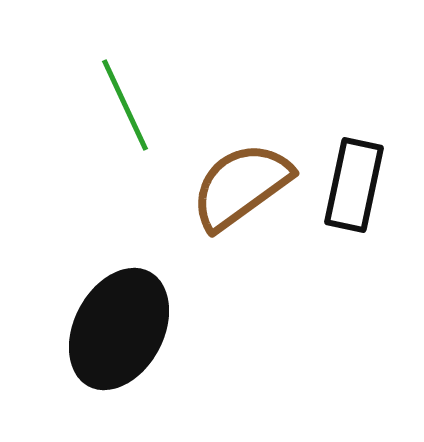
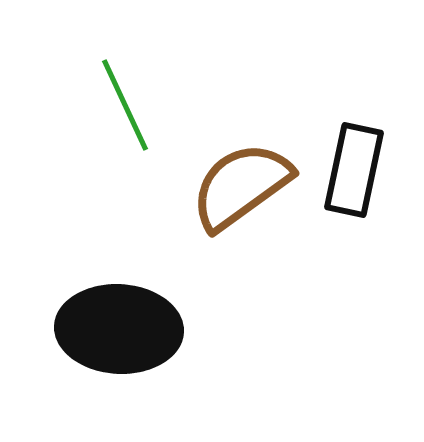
black rectangle: moved 15 px up
black ellipse: rotated 65 degrees clockwise
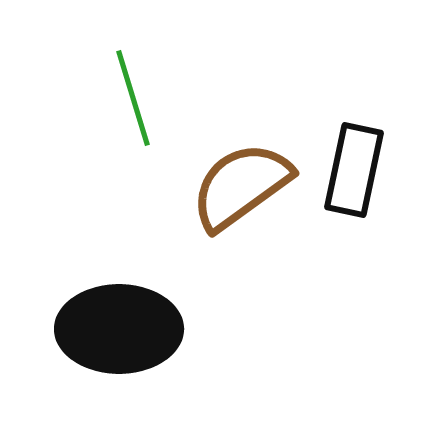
green line: moved 8 px right, 7 px up; rotated 8 degrees clockwise
black ellipse: rotated 3 degrees counterclockwise
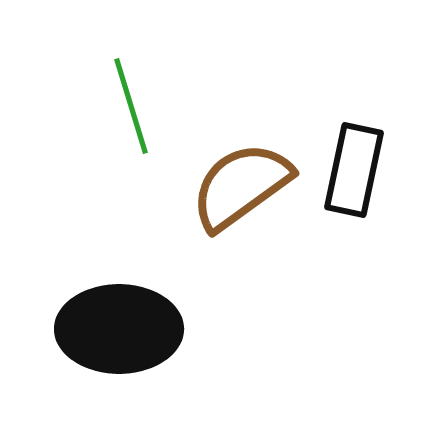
green line: moved 2 px left, 8 px down
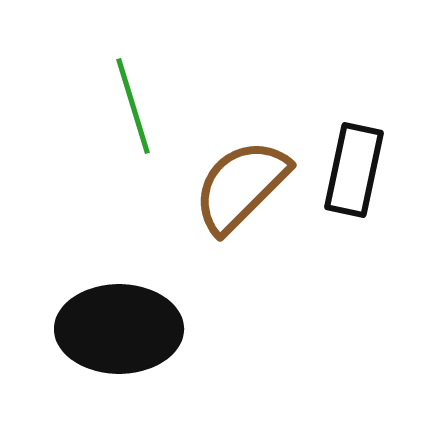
green line: moved 2 px right
brown semicircle: rotated 9 degrees counterclockwise
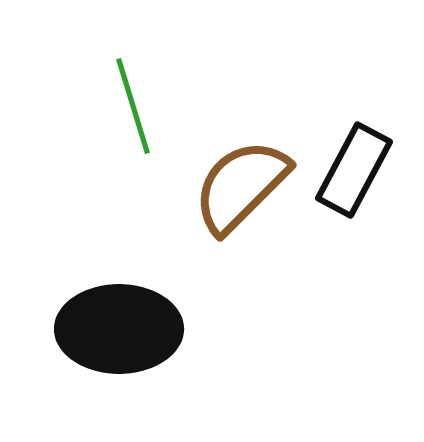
black rectangle: rotated 16 degrees clockwise
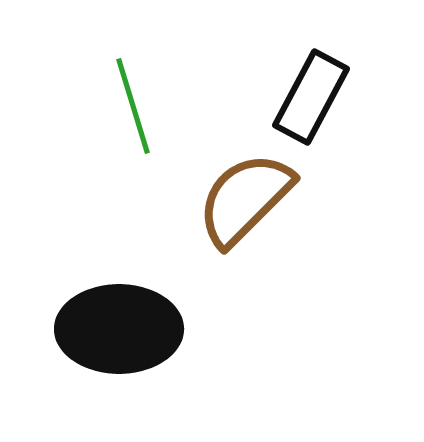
black rectangle: moved 43 px left, 73 px up
brown semicircle: moved 4 px right, 13 px down
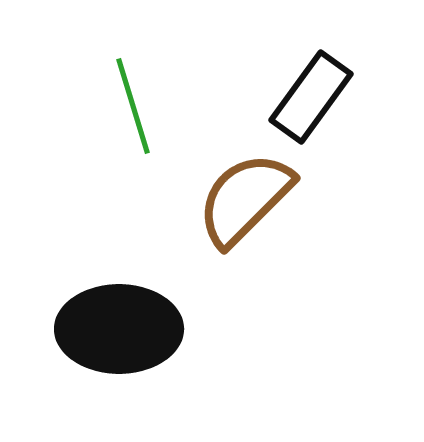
black rectangle: rotated 8 degrees clockwise
